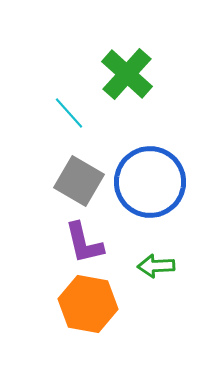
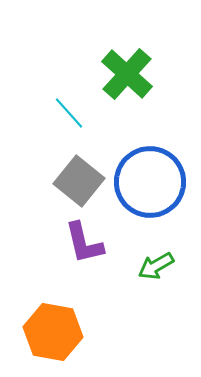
gray square: rotated 9 degrees clockwise
green arrow: rotated 27 degrees counterclockwise
orange hexagon: moved 35 px left, 28 px down
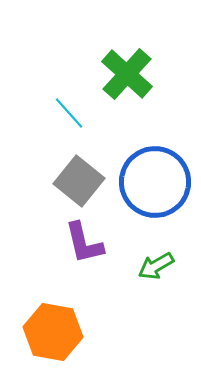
blue circle: moved 5 px right
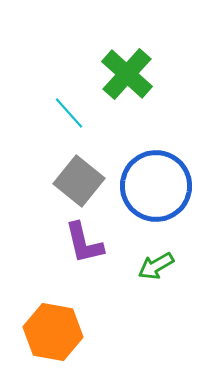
blue circle: moved 1 px right, 4 px down
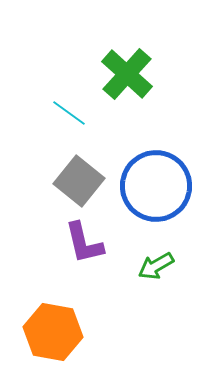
cyan line: rotated 12 degrees counterclockwise
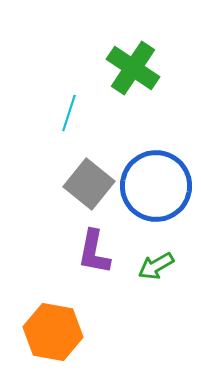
green cross: moved 6 px right, 6 px up; rotated 8 degrees counterclockwise
cyan line: rotated 72 degrees clockwise
gray square: moved 10 px right, 3 px down
purple L-shape: moved 10 px right, 9 px down; rotated 24 degrees clockwise
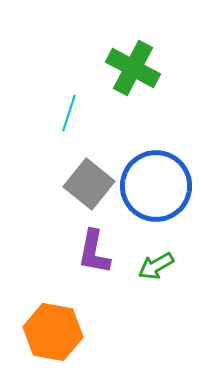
green cross: rotated 6 degrees counterclockwise
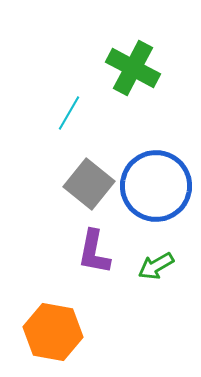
cyan line: rotated 12 degrees clockwise
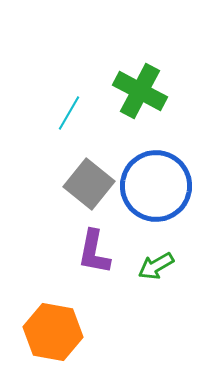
green cross: moved 7 px right, 23 px down
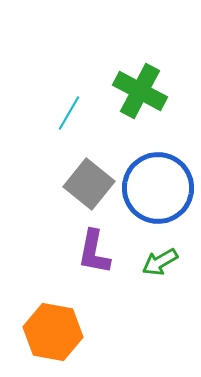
blue circle: moved 2 px right, 2 px down
green arrow: moved 4 px right, 4 px up
